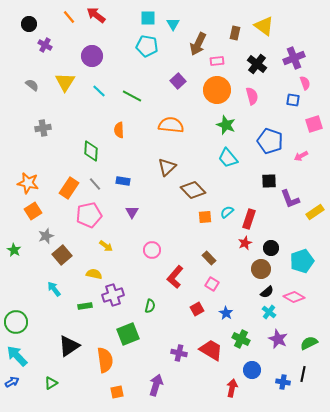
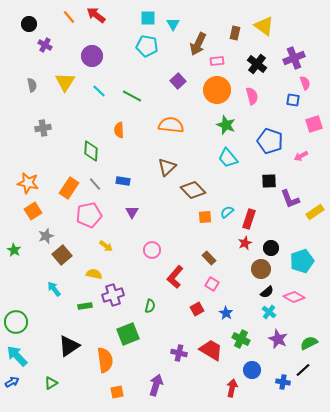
gray semicircle at (32, 85): rotated 40 degrees clockwise
black line at (303, 374): moved 4 px up; rotated 35 degrees clockwise
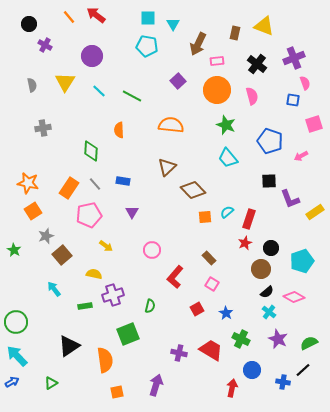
yellow triangle at (264, 26): rotated 15 degrees counterclockwise
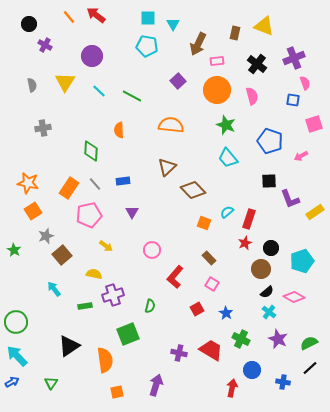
blue rectangle at (123, 181): rotated 16 degrees counterclockwise
orange square at (205, 217): moved 1 px left, 6 px down; rotated 24 degrees clockwise
black line at (303, 370): moved 7 px right, 2 px up
green triangle at (51, 383): rotated 24 degrees counterclockwise
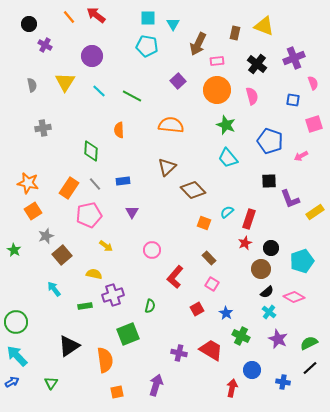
pink semicircle at (305, 83): moved 8 px right
green cross at (241, 339): moved 3 px up
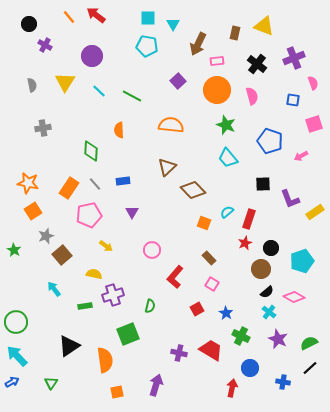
black square at (269, 181): moved 6 px left, 3 px down
blue circle at (252, 370): moved 2 px left, 2 px up
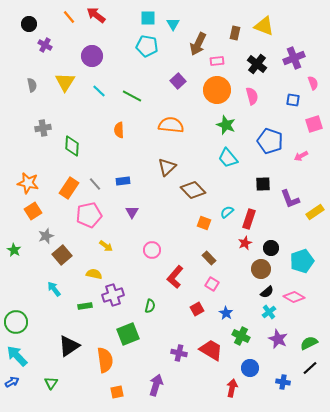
green diamond at (91, 151): moved 19 px left, 5 px up
cyan cross at (269, 312): rotated 16 degrees clockwise
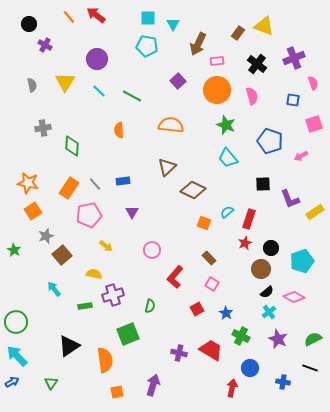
brown rectangle at (235, 33): moved 3 px right; rotated 24 degrees clockwise
purple circle at (92, 56): moved 5 px right, 3 px down
brown diamond at (193, 190): rotated 20 degrees counterclockwise
green semicircle at (309, 343): moved 4 px right, 4 px up
black line at (310, 368): rotated 63 degrees clockwise
purple arrow at (156, 385): moved 3 px left
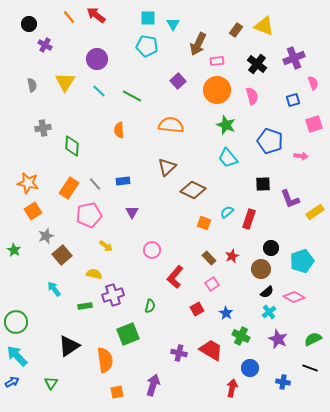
brown rectangle at (238, 33): moved 2 px left, 3 px up
blue square at (293, 100): rotated 24 degrees counterclockwise
pink arrow at (301, 156): rotated 144 degrees counterclockwise
red star at (245, 243): moved 13 px left, 13 px down
pink square at (212, 284): rotated 24 degrees clockwise
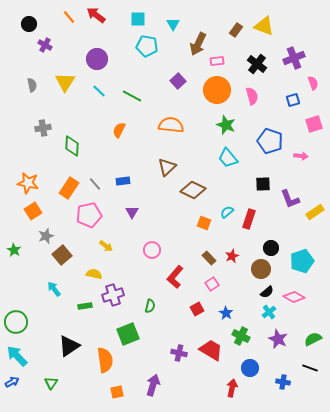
cyan square at (148, 18): moved 10 px left, 1 px down
orange semicircle at (119, 130): rotated 28 degrees clockwise
